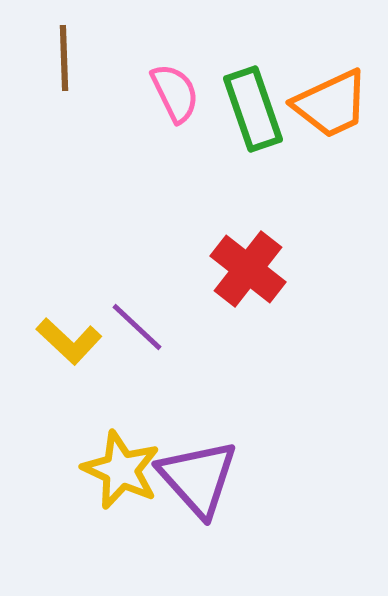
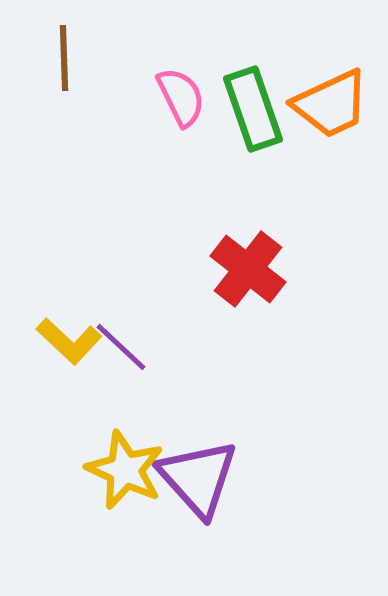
pink semicircle: moved 6 px right, 4 px down
purple line: moved 16 px left, 20 px down
yellow star: moved 4 px right
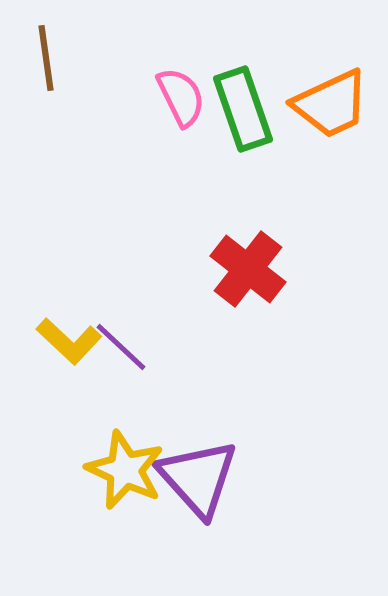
brown line: moved 18 px left; rotated 6 degrees counterclockwise
green rectangle: moved 10 px left
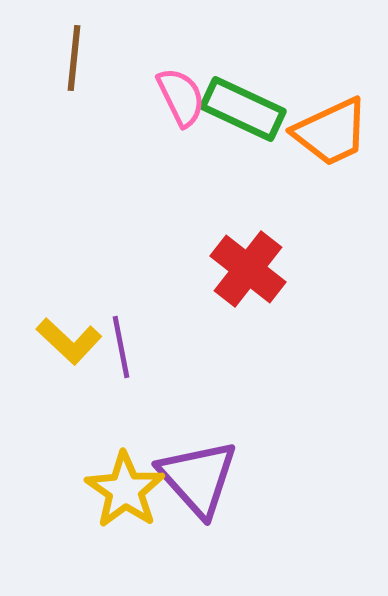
brown line: moved 28 px right; rotated 14 degrees clockwise
orange trapezoid: moved 28 px down
green rectangle: rotated 46 degrees counterclockwise
purple line: rotated 36 degrees clockwise
yellow star: moved 20 px down; rotated 10 degrees clockwise
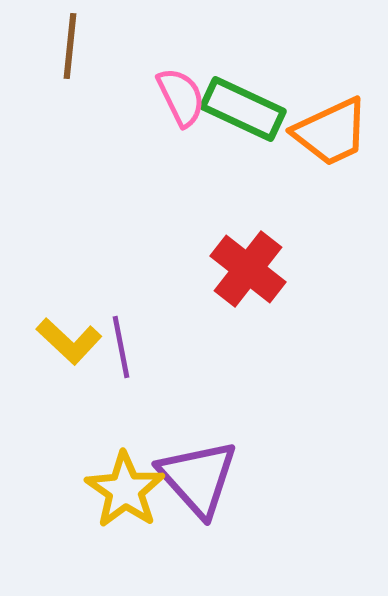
brown line: moved 4 px left, 12 px up
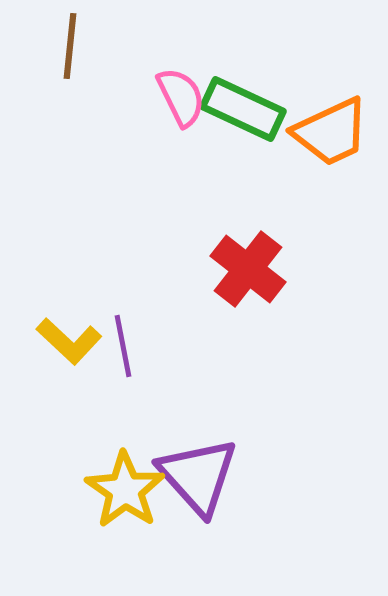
purple line: moved 2 px right, 1 px up
purple triangle: moved 2 px up
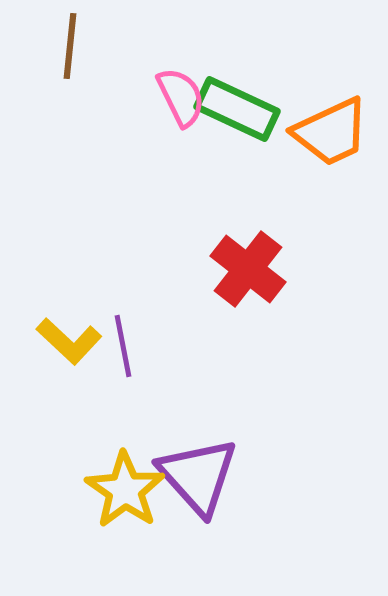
green rectangle: moved 6 px left
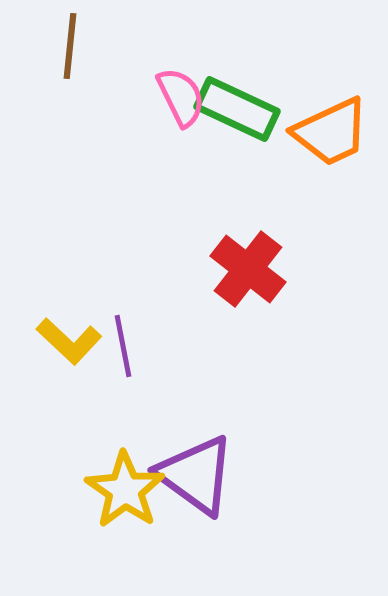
purple triangle: moved 2 px left, 1 px up; rotated 12 degrees counterclockwise
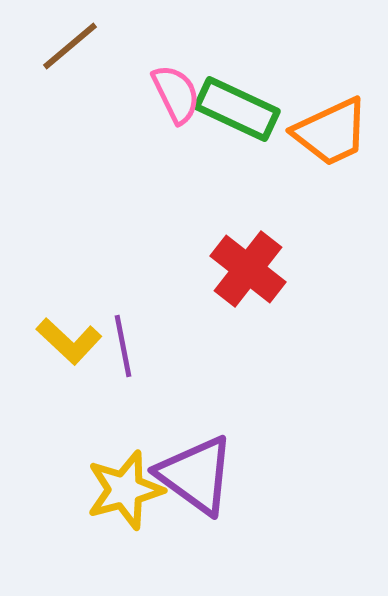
brown line: rotated 44 degrees clockwise
pink semicircle: moved 5 px left, 3 px up
yellow star: rotated 22 degrees clockwise
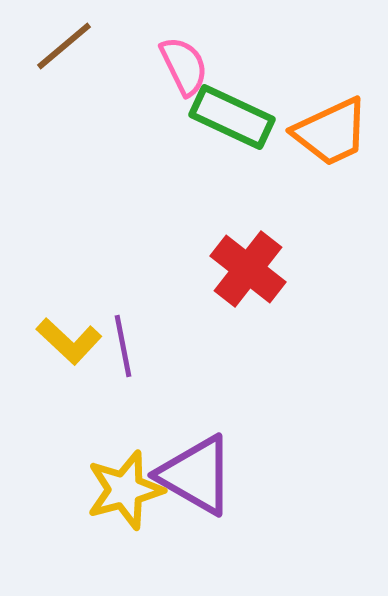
brown line: moved 6 px left
pink semicircle: moved 8 px right, 28 px up
green rectangle: moved 5 px left, 8 px down
purple triangle: rotated 6 degrees counterclockwise
